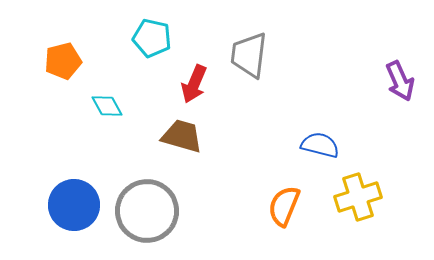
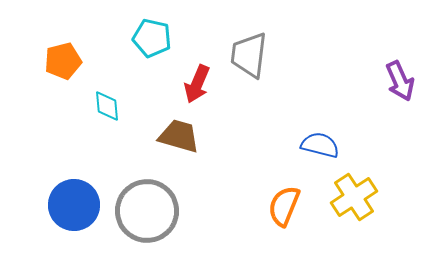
red arrow: moved 3 px right
cyan diamond: rotated 24 degrees clockwise
brown trapezoid: moved 3 px left
yellow cross: moved 4 px left; rotated 15 degrees counterclockwise
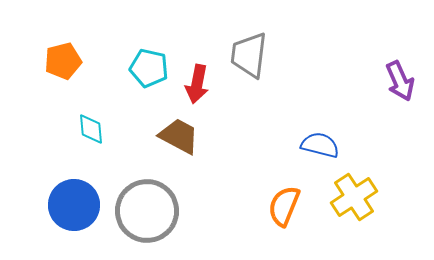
cyan pentagon: moved 3 px left, 30 px down
red arrow: rotated 12 degrees counterclockwise
cyan diamond: moved 16 px left, 23 px down
brown trapezoid: rotated 12 degrees clockwise
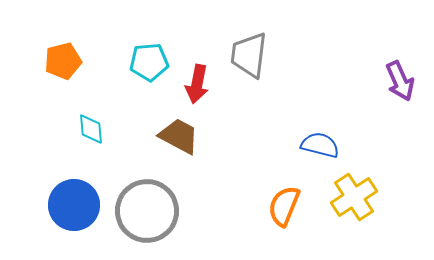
cyan pentagon: moved 6 px up; rotated 18 degrees counterclockwise
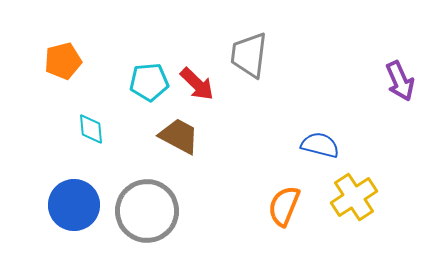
cyan pentagon: moved 20 px down
red arrow: rotated 57 degrees counterclockwise
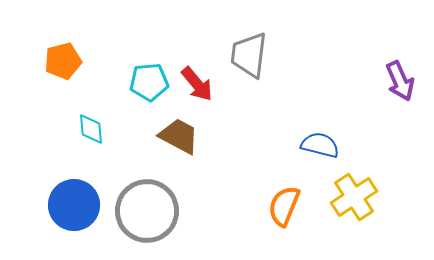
red arrow: rotated 6 degrees clockwise
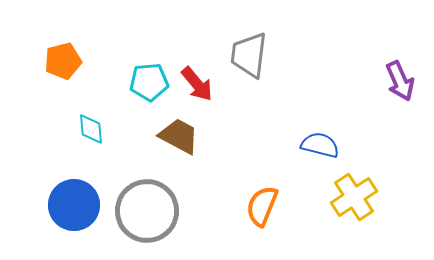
orange semicircle: moved 22 px left
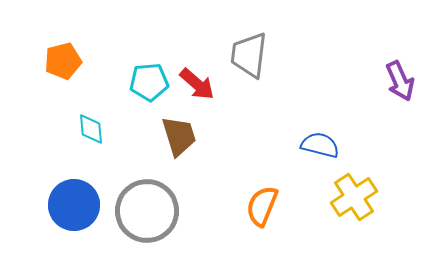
red arrow: rotated 9 degrees counterclockwise
brown trapezoid: rotated 45 degrees clockwise
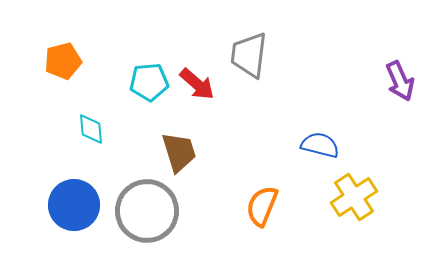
brown trapezoid: moved 16 px down
